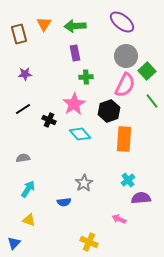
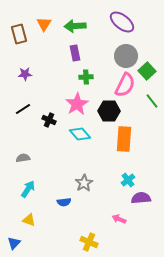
pink star: moved 3 px right
black hexagon: rotated 20 degrees clockwise
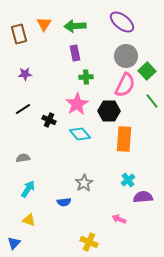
purple semicircle: moved 2 px right, 1 px up
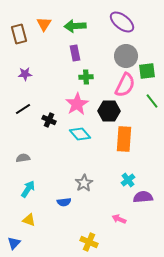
green square: rotated 36 degrees clockwise
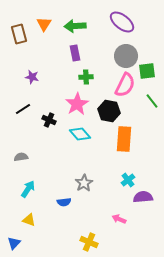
purple star: moved 7 px right, 3 px down; rotated 16 degrees clockwise
black hexagon: rotated 10 degrees clockwise
gray semicircle: moved 2 px left, 1 px up
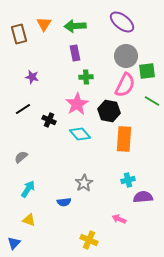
green line: rotated 21 degrees counterclockwise
gray semicircle: rotated 32 degrees counterclockwise
cyan cross: rotated 24 degrees clockwise
yellow cross: moved 2 px up
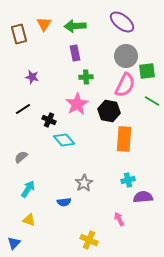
cyan diamond: moved 16 px left, 6 px down
pink arrow: rotated 40 degrees clockwise
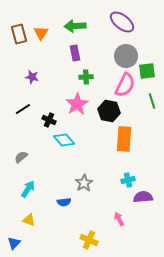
orange triangle: moved 3 px left, 9 px down
green line: rotated 42 degrees clockwise
